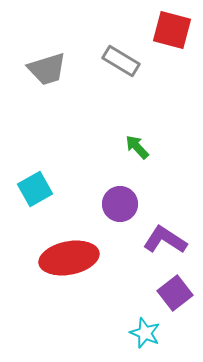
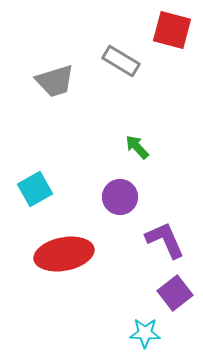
gray trapezoid: moved 8 px right, 12 px down
purple circle: moved 7 px up
purple L-shape: rotated 33 degrees clockwise
red ellipse: moved 5 px left, 4 px up
cyan star: rotated 20 degrees counterclockwise
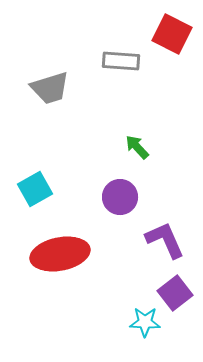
red square: moved 4 px down; rotated 12 degrees clockwise
gray rectangle: rotated 27 degrees counterclockwise
gray trapezoid: moved 5 px left, 7 px down
red ellipse: moved 4 px left
cyan star: moved 11 px up
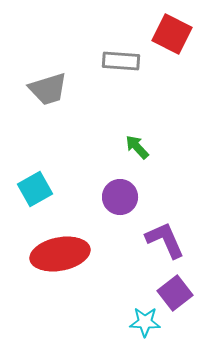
gray trapezoid: moved 2 px left, 1 px down
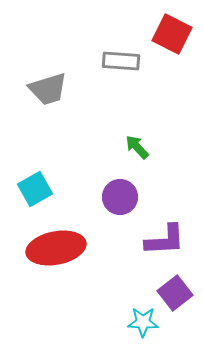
purple L-shape: rotated 111 degrees clockwise
red ellipse: moved 4 px left, 6 px up
cyan star: moved 2 px left
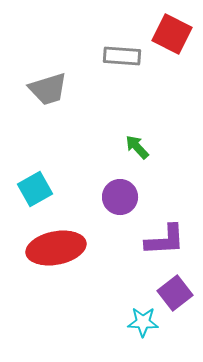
gray rectangle: moved 1 px right, 5 px up
